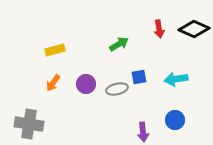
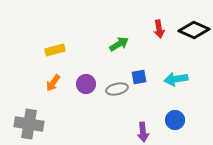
black diamond: moved 1 px down
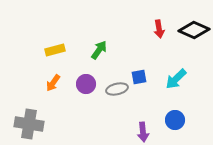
green arrow: moved 20 px left, 6 px down; rotated 24 degrees counterclockwise
cyan arrow: rotated 35 degrees counterclockwise
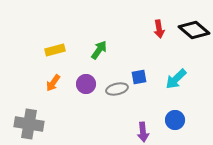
black diamond: rotated 16 degrees clockwise
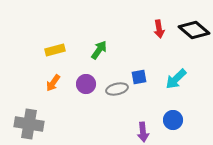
blue circle: moved 2 px left
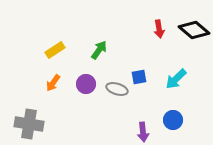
yellow rectangle: rotated 18 degrees counterclockwise
gray ellipse: rotated 30 degrees clockwise
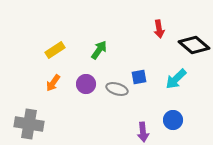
black diamond: moved 15 px down
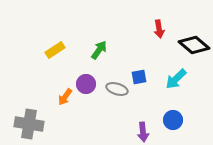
orange arrow: moved 12 px right, 14 px down
